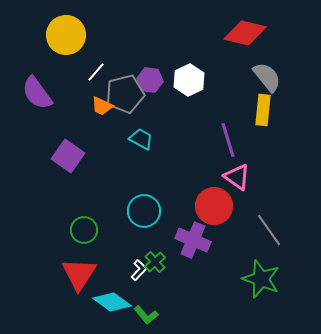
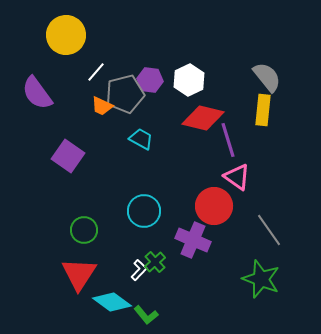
red diamond: moved 42 px left, 85 px down
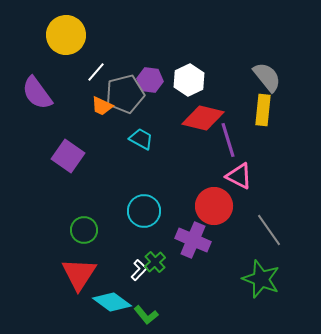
pink triangle: moved 2 px right, 1 px up; rotated 8 degrees counterclockwise
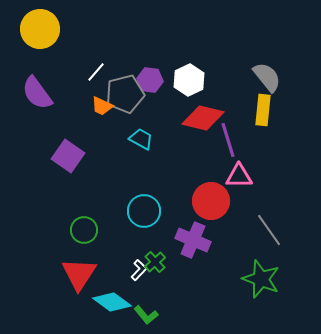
yellow circle: moved 26 px left, 6 px up
pink triangle: rotated 28 degrees counterclockwise
red circle: moved 3 px left, 5 px up
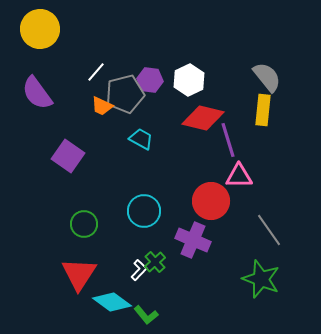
green circle: moved 6 px up
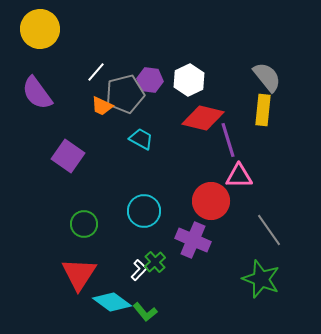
green L-shape: moved 1 px left, 3 px up
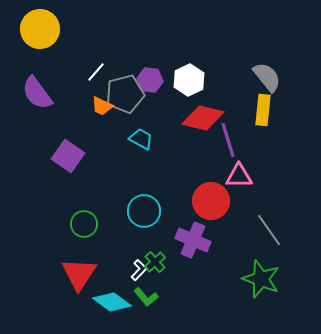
green L-shape: moved 1 px right, 15 px up
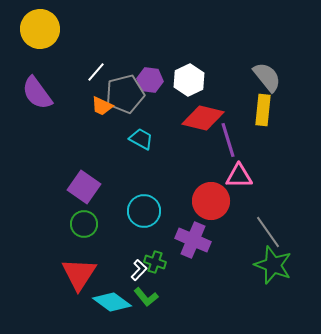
purple square: moved 16 px right, 31 px down
gray line: moved 1 px left, 2 px down
green cross: rotated 30 degrees counterclockwise
green star: moved 12 px right, 14 px up
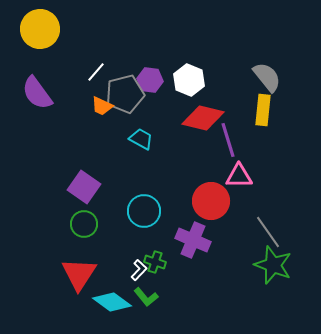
white hexagon: rotated 12 degrees counterclockwise
